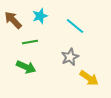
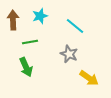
brown arrow: rotated 42 degrees clockwise
gray star: moved 1 px left, 3 px up; rotated 24 degrees counterclockwise
green arrow: rotated 42 degrees clockwise
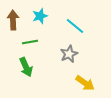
gray star: rotated 24 degrees clockwise
yellow arrow: moved 4 px left, 5 px down
